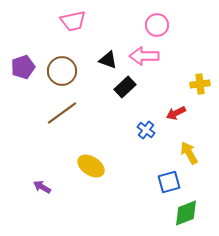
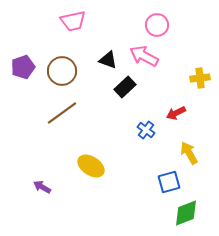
pink arrow: rotated 28 degrees clockwise
yellow cross: moved 6 px up
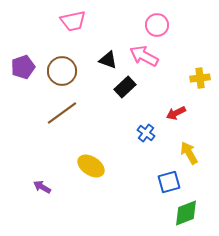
blue cross: moved 3 px down
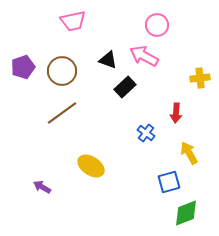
red arrow: rotated 60 degrees counterclockwise
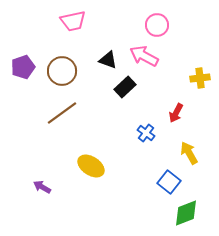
red arrow: rotated 24 degrees clockwise
blue square: rotated 35 degrees counterclockwise
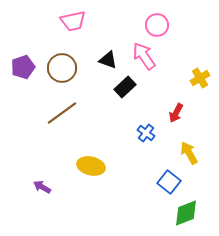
pink arrow: rotated 28 degrees clockwise
brown circle: moved 3 px up
yellow cross: rotated 24 degrees counterclockwise
yellow ellipse: rotated 20 degrees counterclockwise
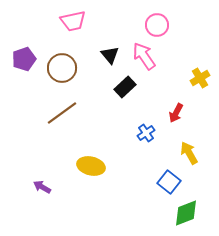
black triangle: moved 2 px right, 5 px up; rotated 30 degrees clockwise
purple pentagon: moved 1 px right, 8 px up
blue cross: rotated 18 degrees clockwise
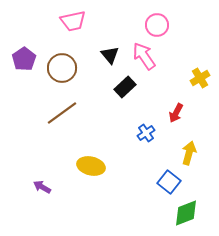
purple pentagon: rotated 15 degrees counterclockwise
yellow arrow: rotated 45 degrees clockwise
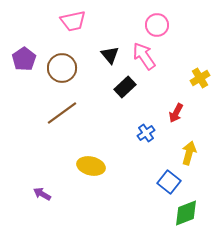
purple arrow: moved 7 px down
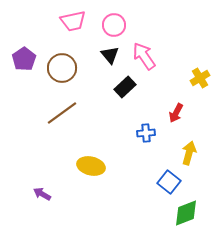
pink circle: moved 43 px left
blue cross: rotated 30 degrees clockwise
